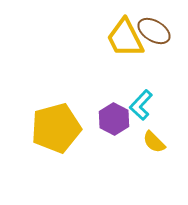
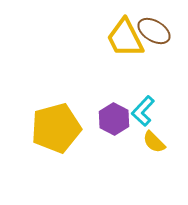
cyan L-shape: moved 2 px right, 6 px down
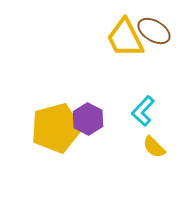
purple hexagon: moved 26 px left
yellow semicircle: moved 5 px down
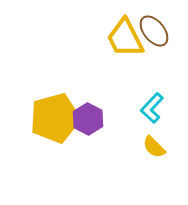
brown ellipse: rotated 20 degrees clockwise
cyan L-shape: moved 9 px right, 3 px up
yellow pentagon: moved 1 px left, 10 px up
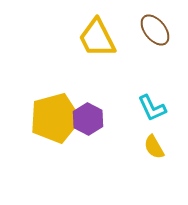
brown ellipse: moved 1 px right, 1 px up
yellow trapezoid: moved 28 px left
cyan L-shape: rotated 68 degrees counterclockwise
yellow semicircle: rotated 15 degrees clockwise
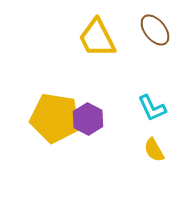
yellow pentagon: rotated 24 degrees clockwise
yellow semicircle: moved 3 px down
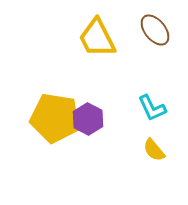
yellow semicircle: rotated 10 degrees counterclockwise
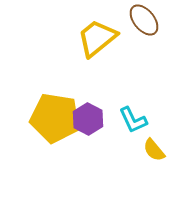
brown ellipse: moved 11 px left, 10 px up
yellow trapezoid: rotated 78 degrees clockwise
cyan L-shape: moved 19 px left, 12 px down
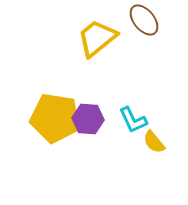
purple hexagon: rotated 24 degrees counterclockwise
yellow semicircle: moved 8 px up
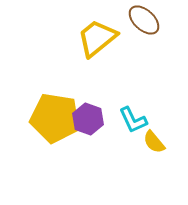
brown ellipse: rotated 8 degrees counterclockwise
purple hexagon: rotated 16 degrees clockwise
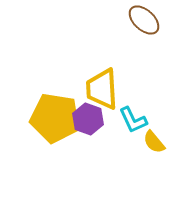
yellow trapezoid: moved 5 px right, 51 px down; rotated 54 degrees counterclockwise
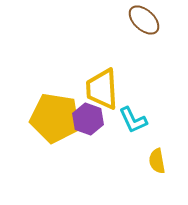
yellow semicircle: moved 3 px right, 19 px down; rotated 30 degrees clockwise
